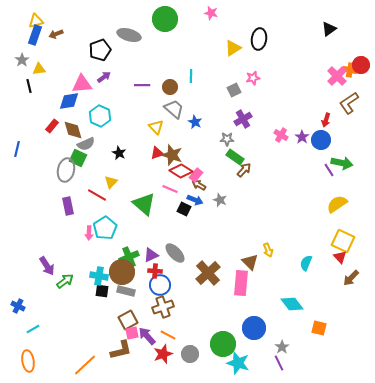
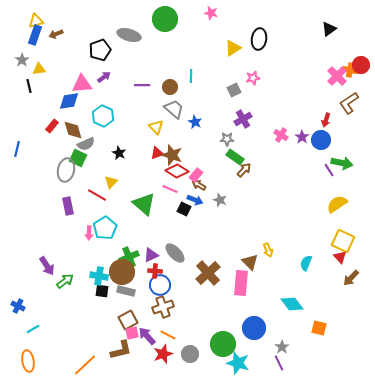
cyan hexagon at (100, 116): moved 3 px right
red diamond at (181, 171): moved 4 px left
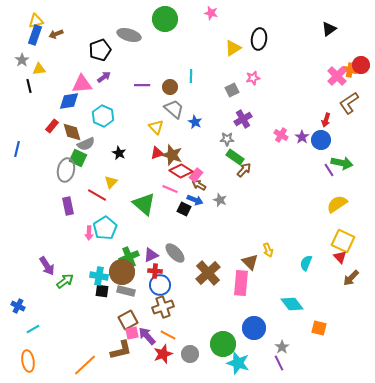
gray square at (234, 90): moved 2 px left
brown diamond at (73, 130): moved 1 px left, 2 px down
red diamond at (177, 171): moved 4 px right
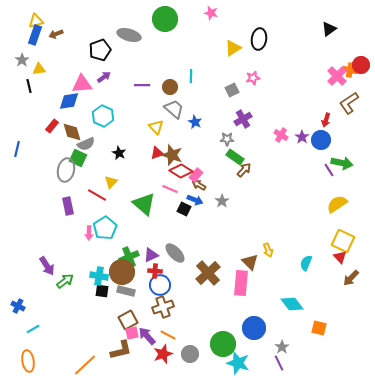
gray star at (220, 200): moved 2 px right, 1 px down; rotated 16 degrees clockwise
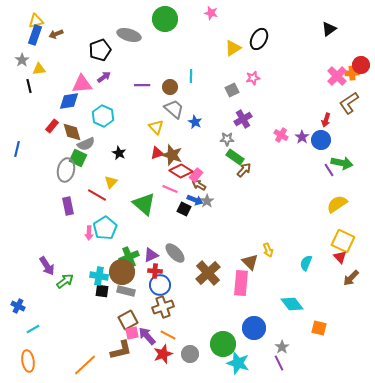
black ellipse at (259, 39): rotated 20 degrees clockwise
orange cross at (350, 70): moved 2 px right, 3 px down; rotated 16 degrees counterclockwise
gray star at (222, 201): moved 15 px left
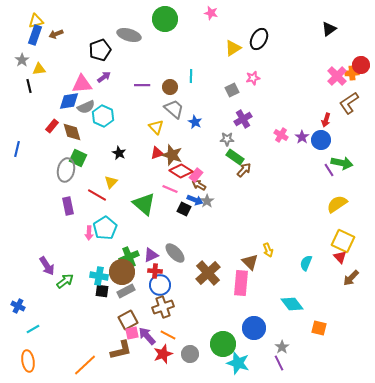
gray semicircle at (86, 144): moved 37 px up
gray rectangle at (126, 291): rotated 42 degrees counterclockwise
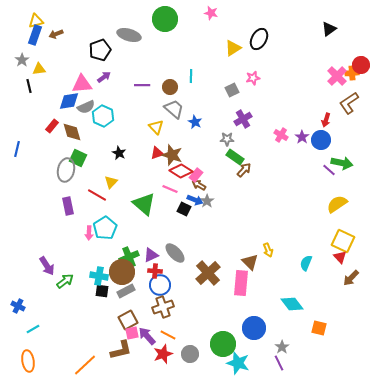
purple line at (329, 170): rotated 16 degrees counterclockwise
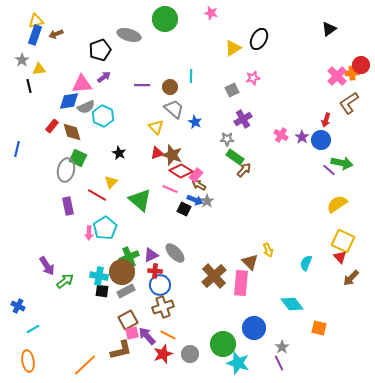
green triangle at (144, 204): moved 4 px left, 4 px up
brown cross at (208, 273): moved 6 px right, 3 px down
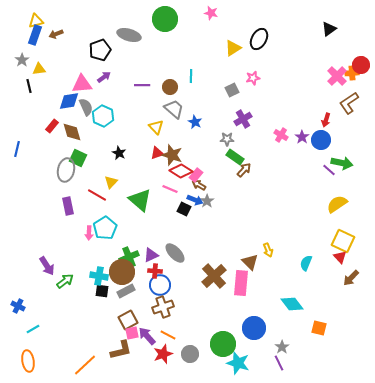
gray semicircle at (86, 107): rotated 90 degrees counterclockwise
